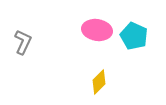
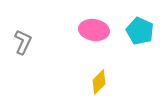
pink ellipse: moved 3 px left
cyan pentagon: moved 6 px right, 5 px up
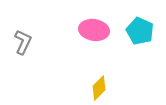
yellow diamond: moved 6 px down
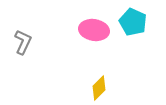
cyan pentagon: moved 7 px left, 9 px up
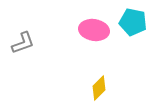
cyan pentagon: rotated 12 degrees counterclockwise
gray L-shape: moved 1 px down; rotated 45 degrees clockwise
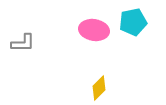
cyan pentagon: rotated 24 degrees counterclockwise
gray L-shape: rotated 20 degrees clockwise
